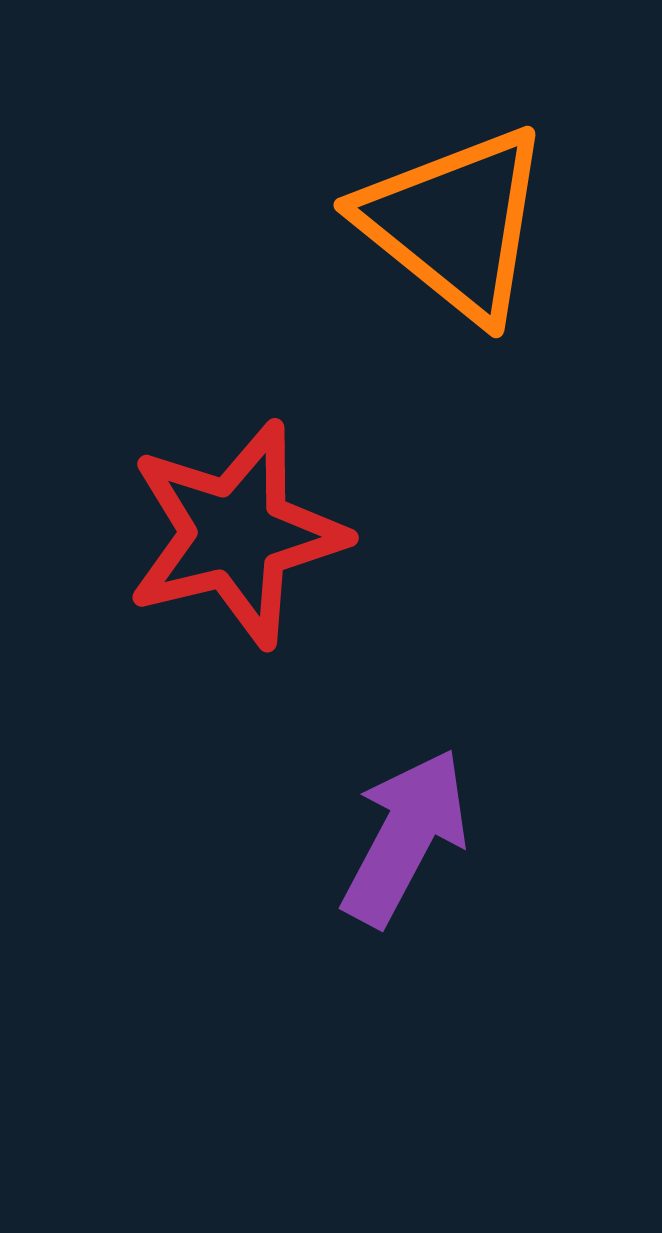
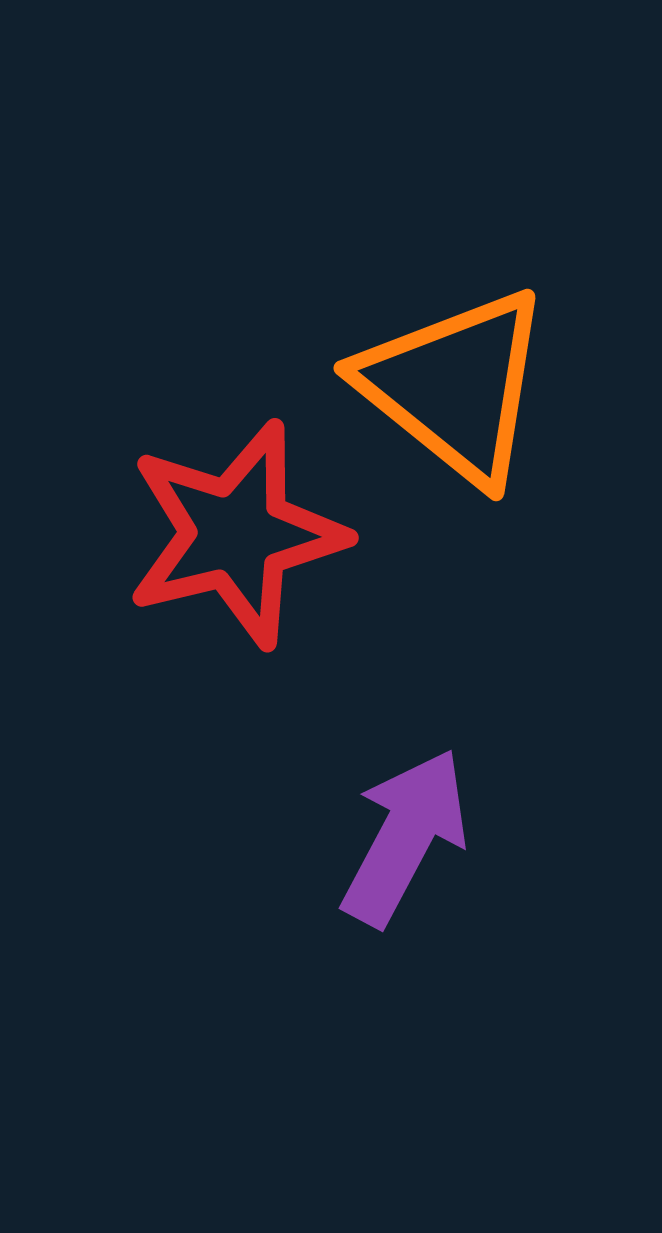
orange triangle: moved 163 px down
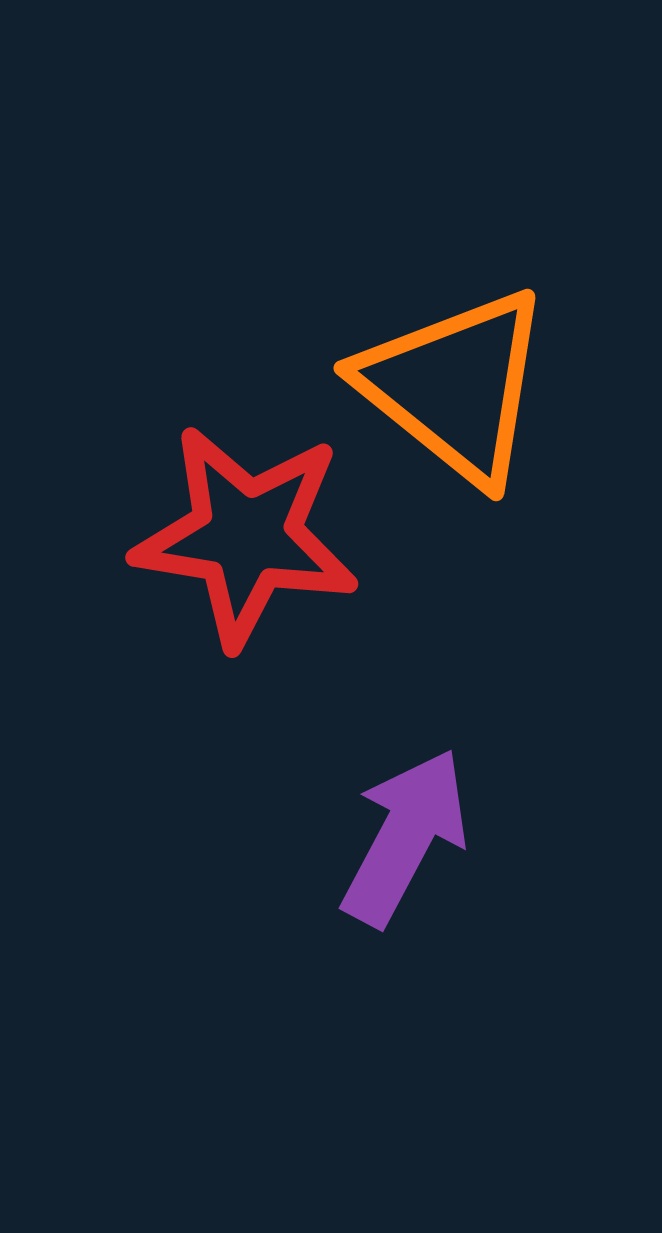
red star: moved 10 px right, 2 px down; rotated 23 degrees clockwise
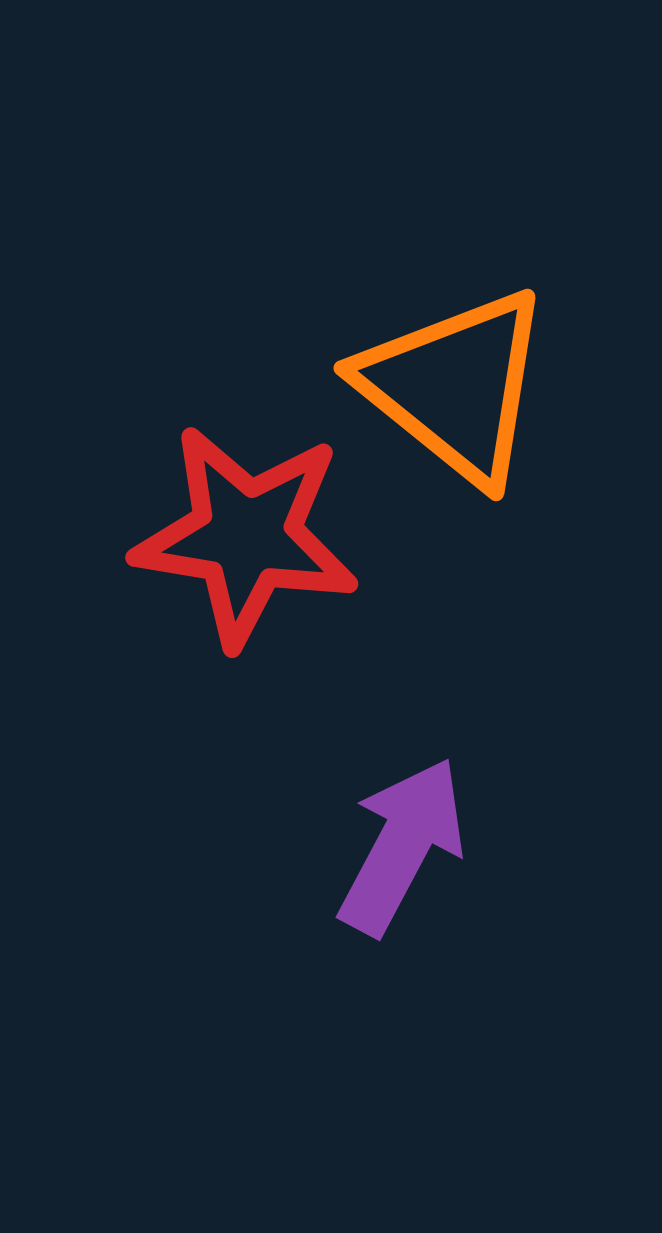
purple arrow: moved 3 px left, 9 px down
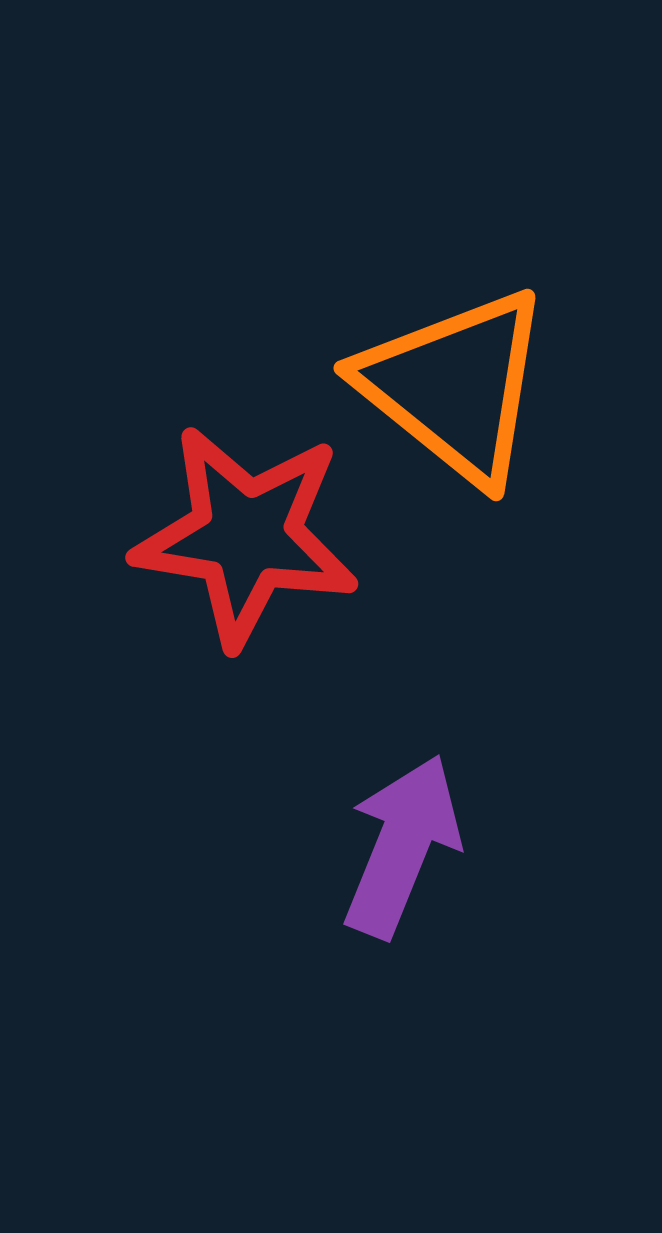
purple arrow: rotated 6 degrees counterclockwise
